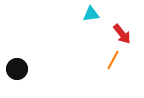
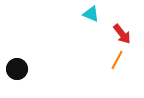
cyan triangle: rotated 30 degrees clockwise
orange line: moved 4 px right
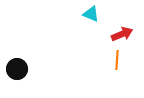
red arrow: rotated 75 degrees counterclockwise
orange line: rotated 24 degrees counterclockwise
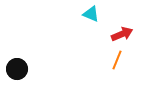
orange line: rotated 18 degrees clockwise
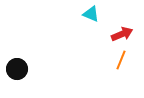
orange line: moved 4 px right
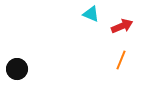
red arrow: moved 8 px up
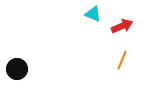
cyan triangle: moved 2 px right
orange line: moved 1 px right
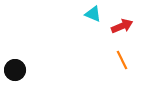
orange line: rotated 48 degrees counterclockwise
black circle: moved 2 px left, 1 px down
